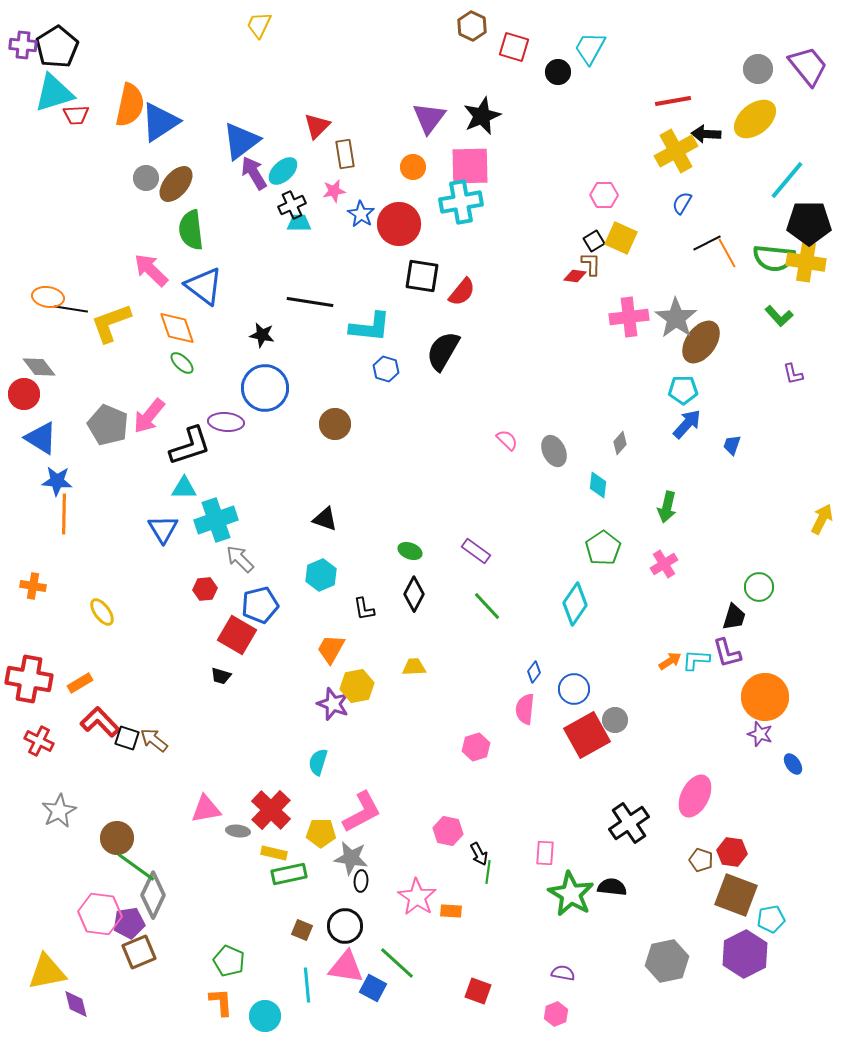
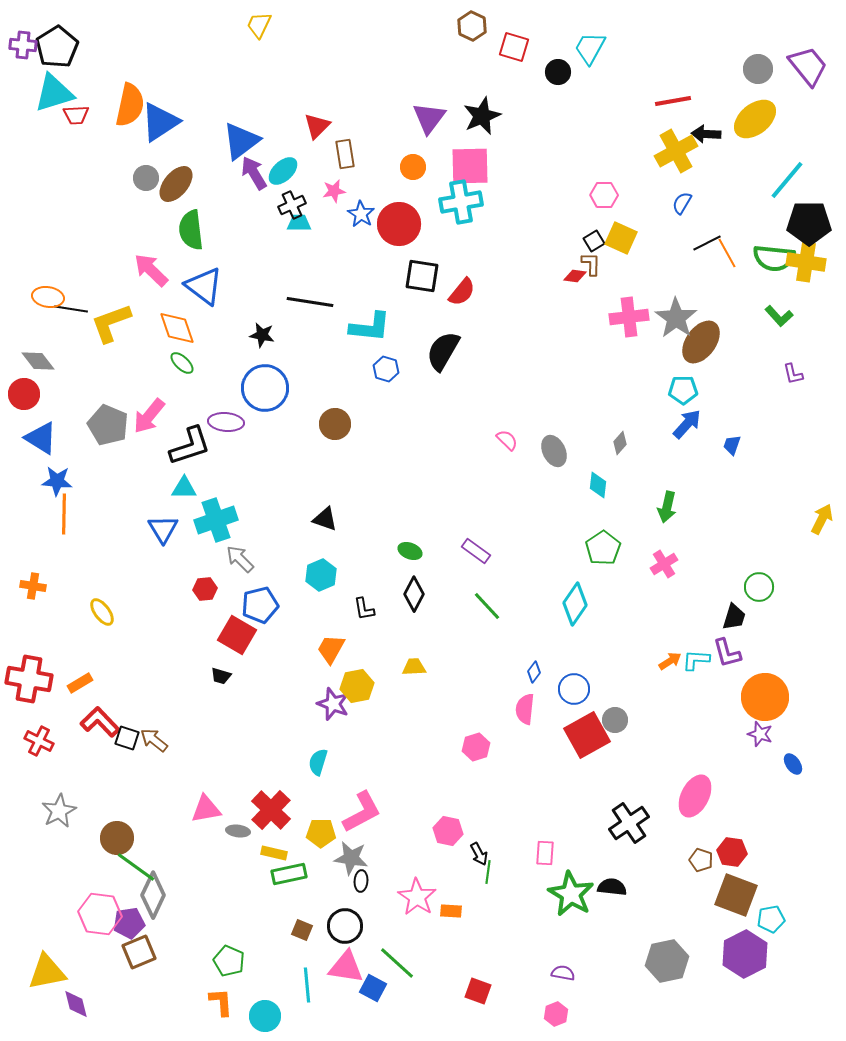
gray diamond at (39, 367): moved 1 px left, 6 px up
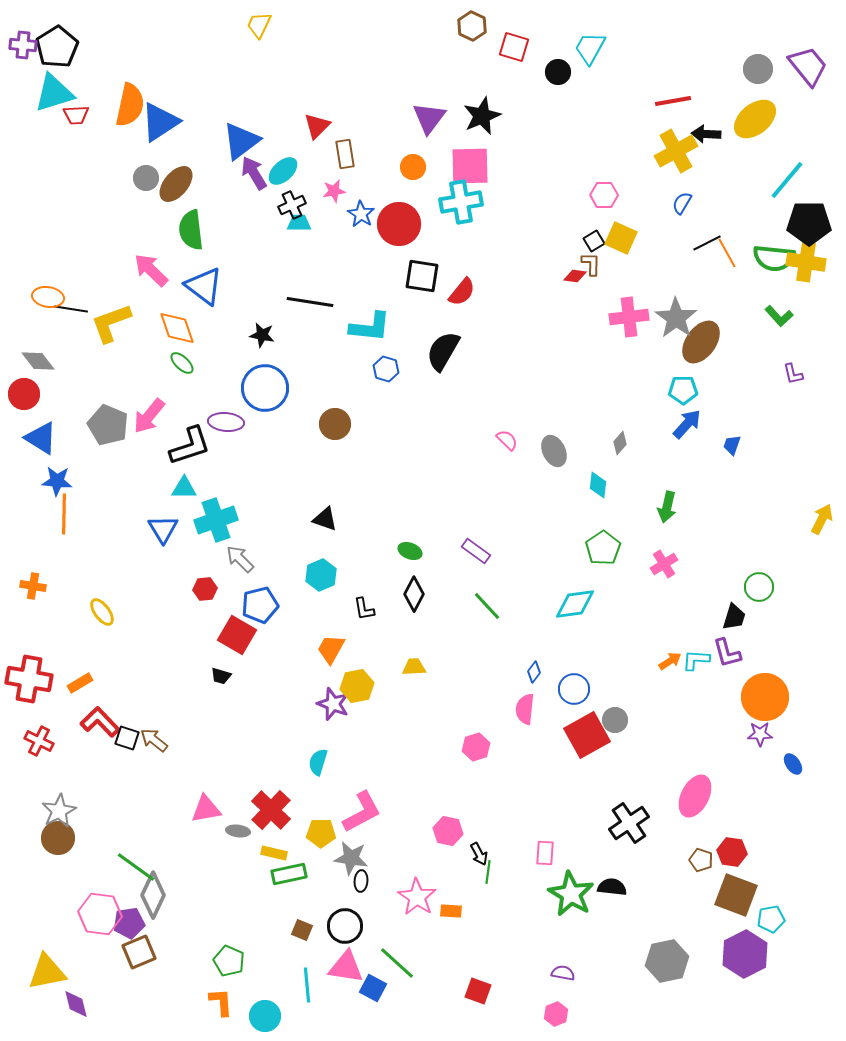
cyan diamond at (575, 604): rotated 48 degrees clockwise
purple star at (760, 734): rotated 20 degrees counterclockwise
brown circle at (117, 838): moved 59 px left
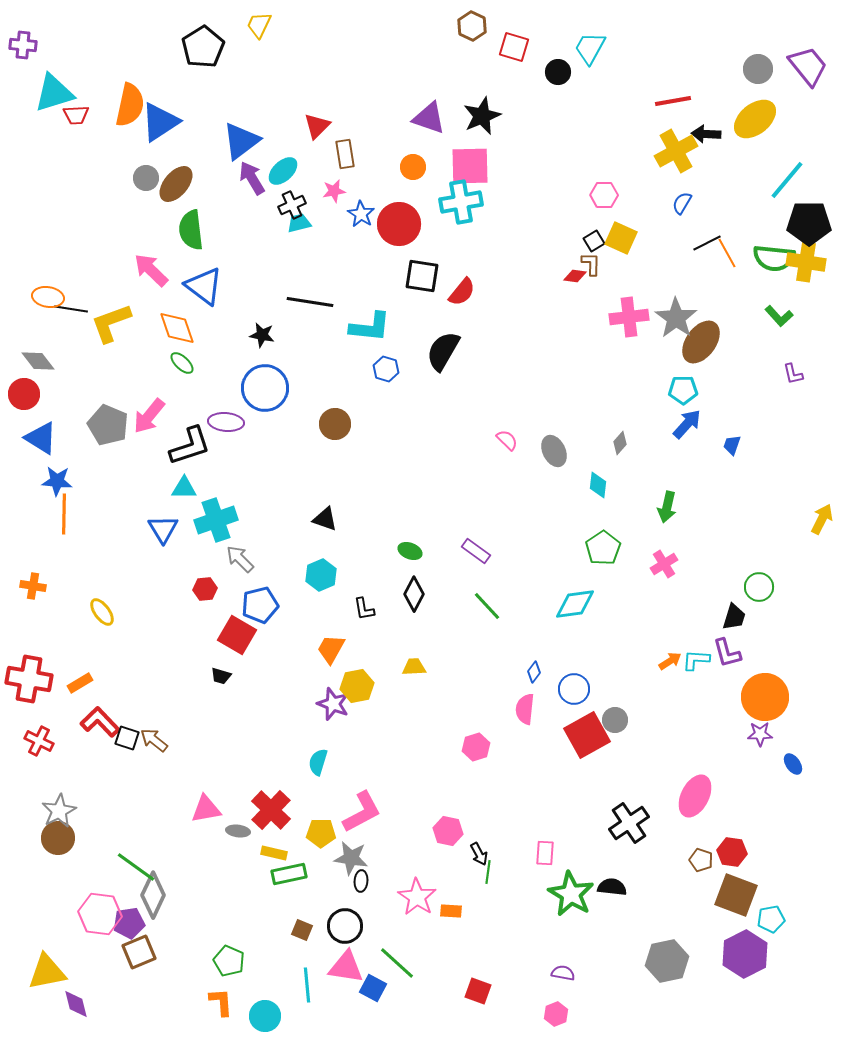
black pentagon at (57, 47): moved 146 px right
purple triangle at (429, 118): rotated 48 degrees counterclockwise
purple arrow at (254, 173): moved 2 px left, 5 px down
cyan trapezoid at (299, 223): rotated 15 degrees counterclockwise
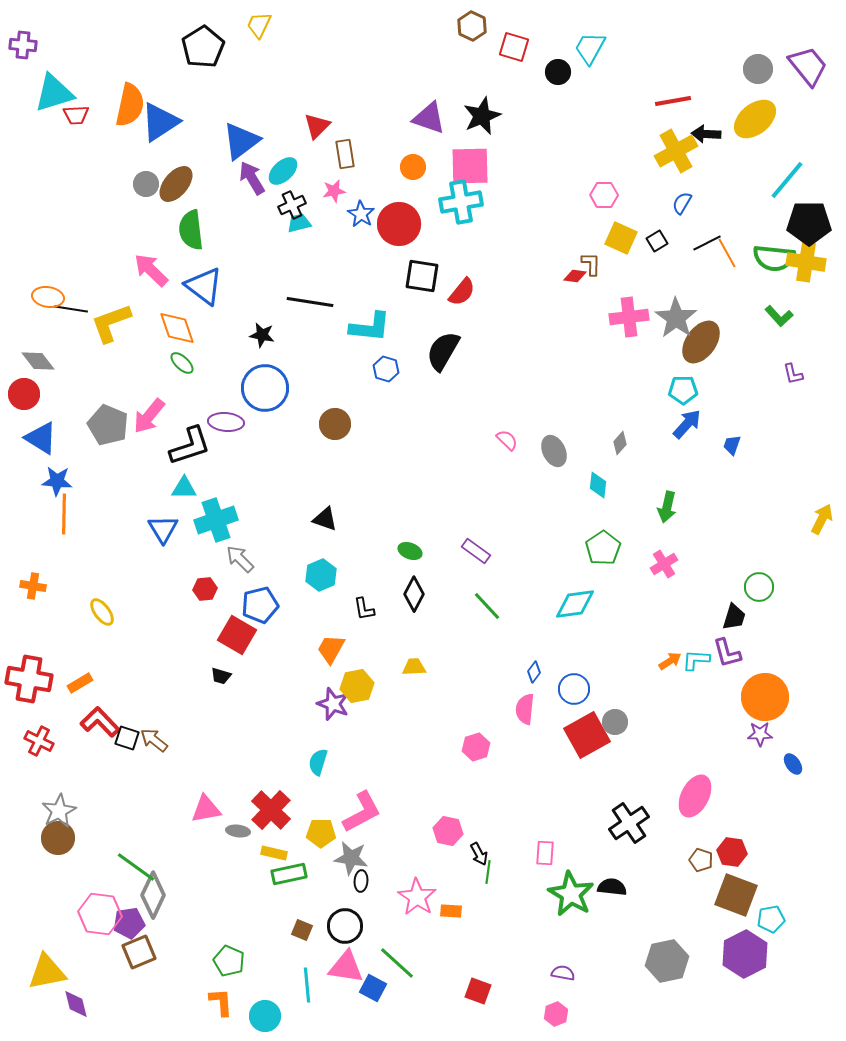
gray circle at (146, 178): moved 6 px down
black square at (594, 241): moved 63 px right
gray circle at (615, 720): moved 2 px down
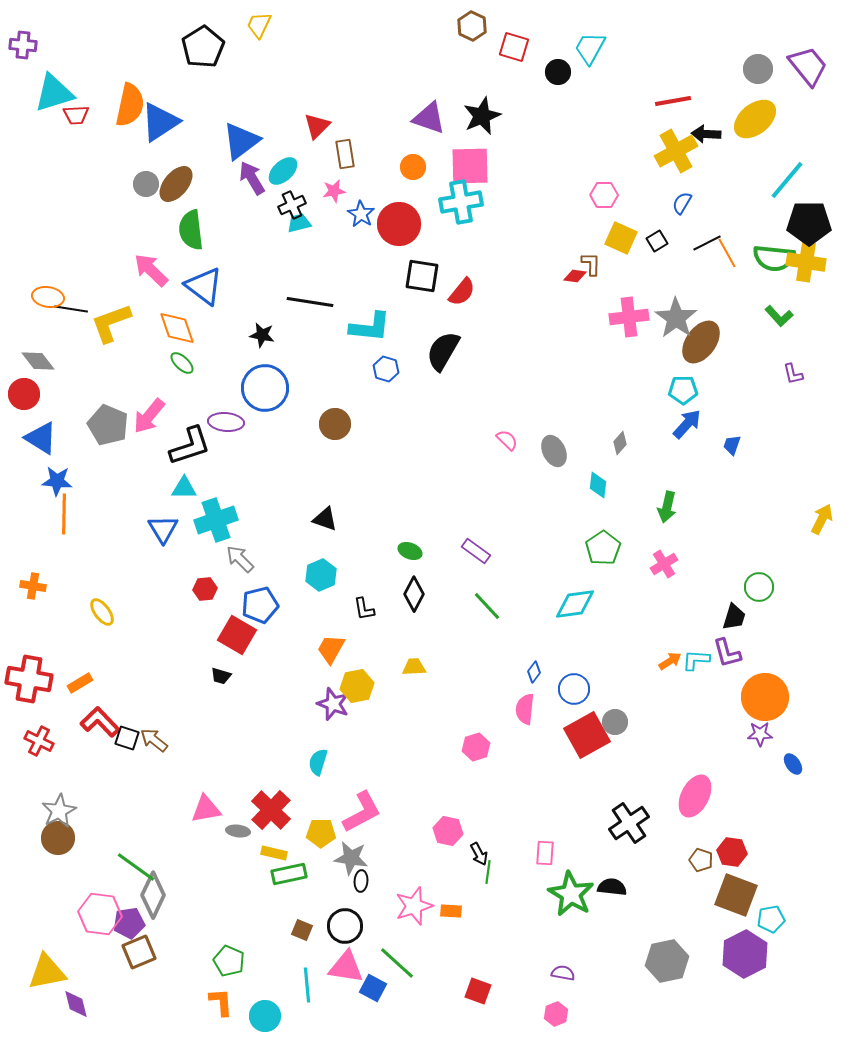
pink star at (417, 897): moved 3 px left, 9 px down; rotated 21 degrees clockwise
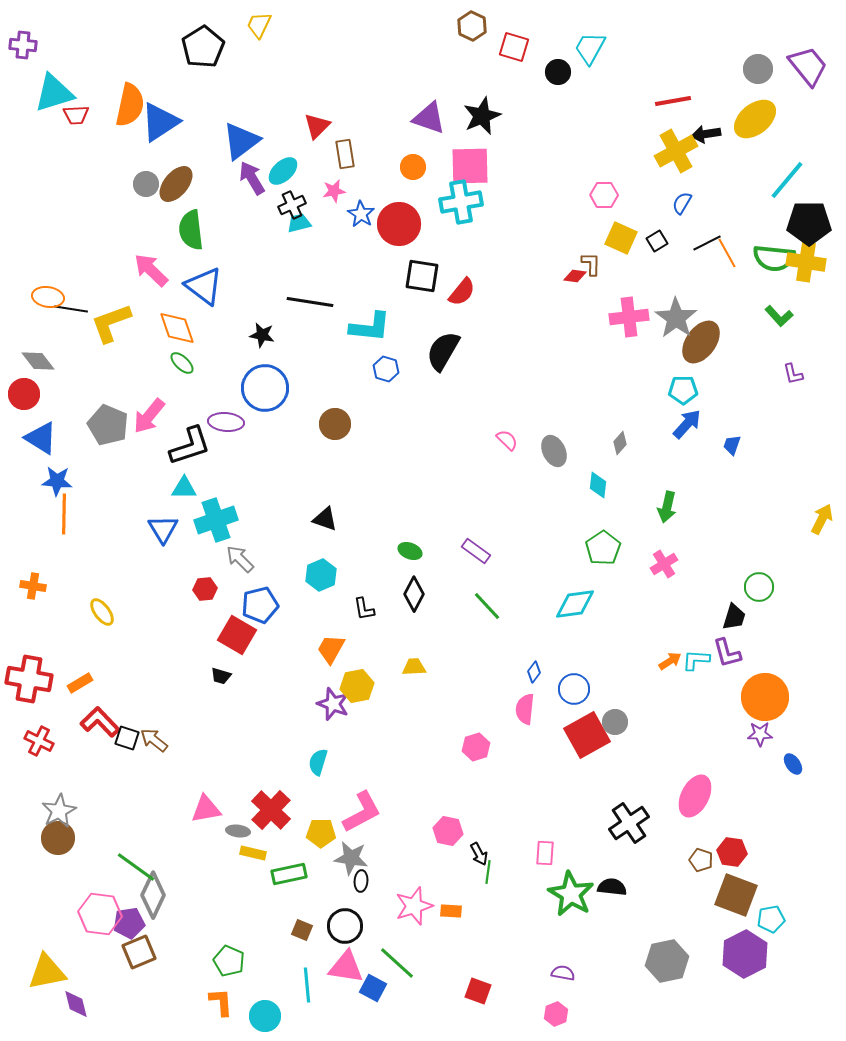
black arrow at (706, 134): rotated 12 degrees counterclockwise
yellow rectangle at (274, 853): moved 21 px left
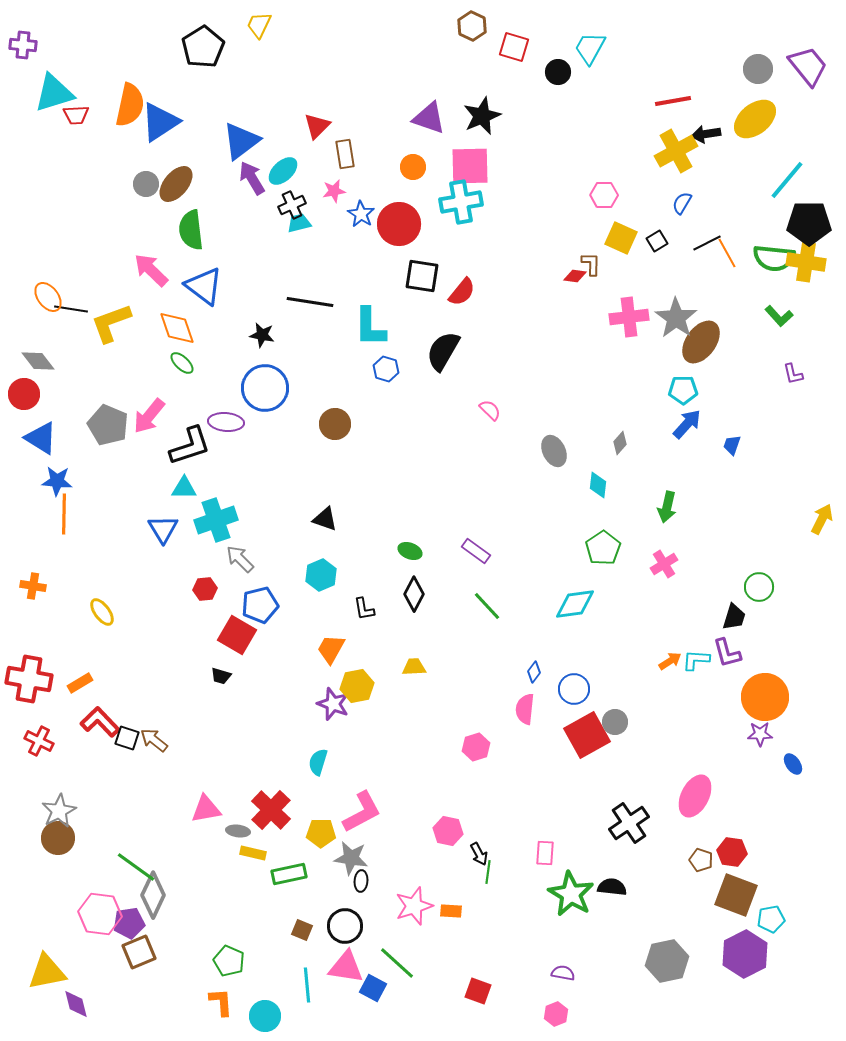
orange ellipse at (48, 297): rotated 44 degrees clockwise
cyan L-shape at (370, 327): rotated 84 degrees clockwise
pink semicircle at (507, 440): moved 17 px left, 30 px up
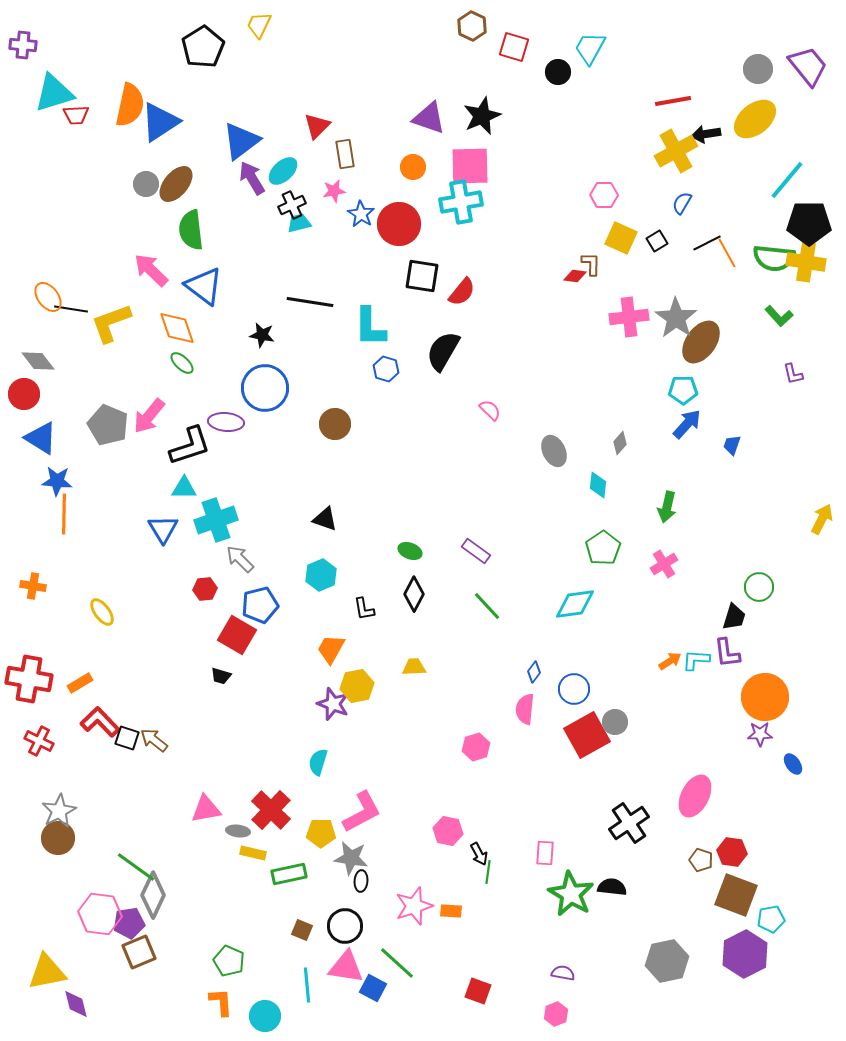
purple L-shape at (727, 653): rotated 8 degrees clockwise
